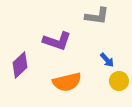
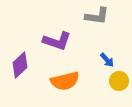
orange semicircle: moved 2 px left, 1 px up
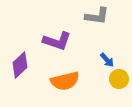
yellow circle: moved 2 px up
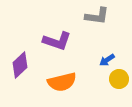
blue arrow: rotated 98 degrees clockwise
orange semicircle: moved 3 px left, 1 px down
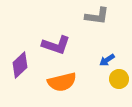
purple L-shape: moved 1 px left, 4 px down
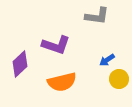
purple diamond: moved 1 px up
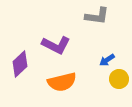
purple L-shape: rotated 8 degrees clockwise
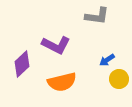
purple diamond: moved 2 px right
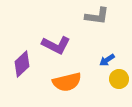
orange semicircle: moved 5 px right
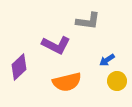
gray L-shape: moved 9 px left, 5 px down
purple diamond: moved 3 px left, 3 px down
yellow circle: moved 2 px left, 2 px down
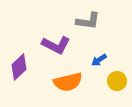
blue arrow: moved 8 px left
orange semicircle: moved 1 px right
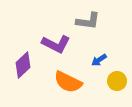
purple L-shape: moved 1 px up
purple diamond: moved 4 px right, 2 px up
orange semicircle: rotated 40 degrees clockwise
